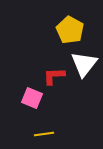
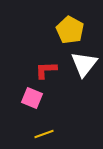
red L-shape: moved 8 px left, 6 px up
yellow line: rotated 12 degrees counterclockwise
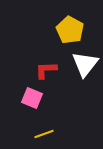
white triangle: moved 1 px right
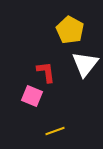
red L-shape: moved 2 px down; rotated 85 degrees clockwise
pink square: moved 2 px up
yellow line: moved 11 px right, 3 px up
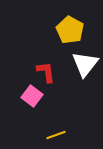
pink square: rotated 15 degrees clockwise
yellow line: moved 1 px right, 4 px down
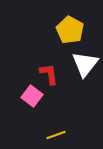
red L-shape: moved 3 px right, 2 px down
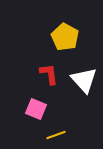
yellow pentagon: moved 5 px left, 7 px down
white triangle: moved 1 px left, 16 px down; rotated 20 degrees counterclockwise
pink square: moved 4 px right, 13 px down; rotated 15 degrees counterclockwise
